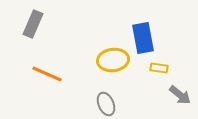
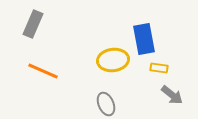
blue rectangle: moved 1 px right, 1 px down
orange line: moved 4 px left, 3 px up
gray arrow: moved 8 px left
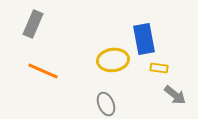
gray arrow: moved 3 px right
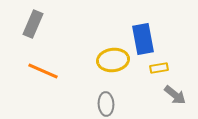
blue rectangle: moved 1 px left
yellow rectangle: rotated 18 degrees counterclockwise
gray ellipse: rotated 20 degrees clockwise
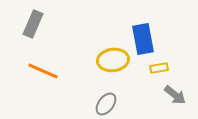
gray ellipse: rotated 40 degrees clockwise
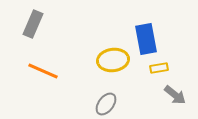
blue rectangle: moved 3 px right
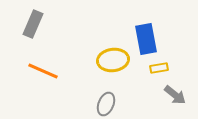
gray ellipse: rotated 15 degrees counterclockwise
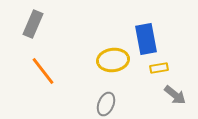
orange line: rotated 28 degrees clockwise
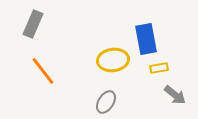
gray ellipse: moved 2 px up; rotated 10 degrees clockwise
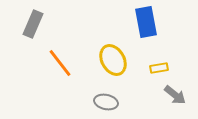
blue rectangle: moved 17 px up
yellow ellipse: rotated 68 degrees clockwise
orange line: moved 17 px right, 8 px up
gray ellipse: rotated 70 degrees clockwise
